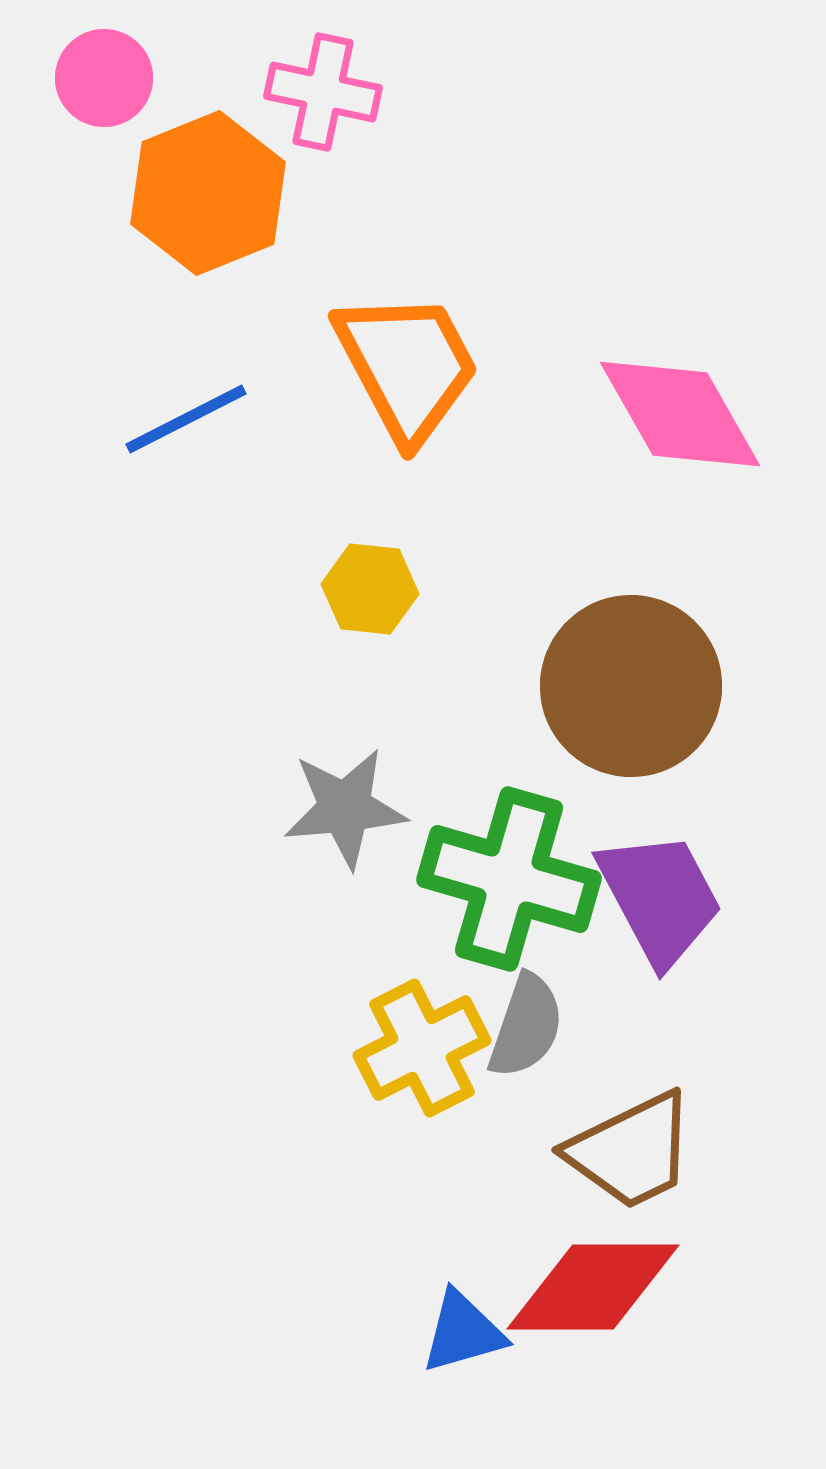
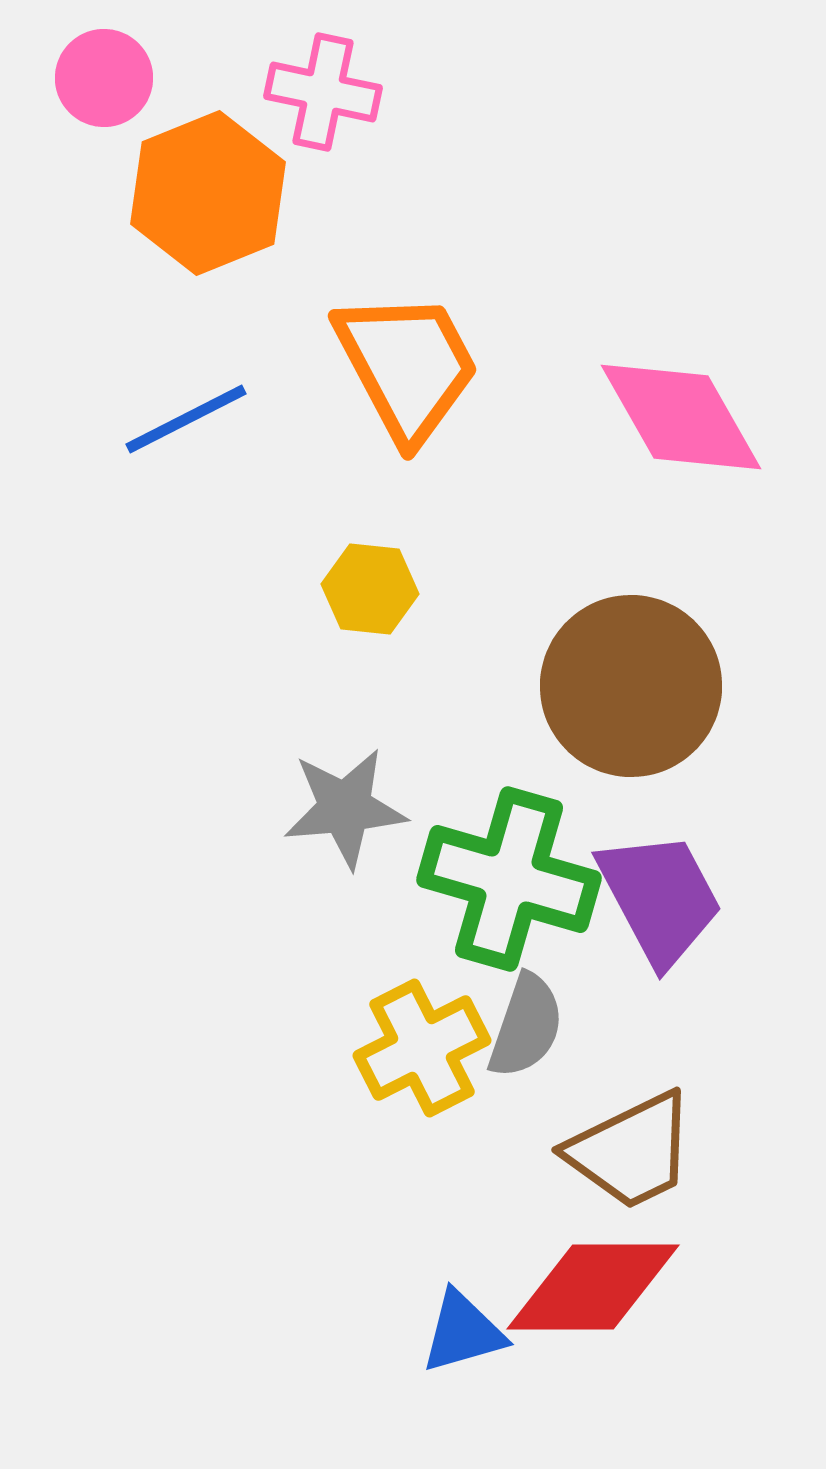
pink diamond: moved 1 px right, 3 px down
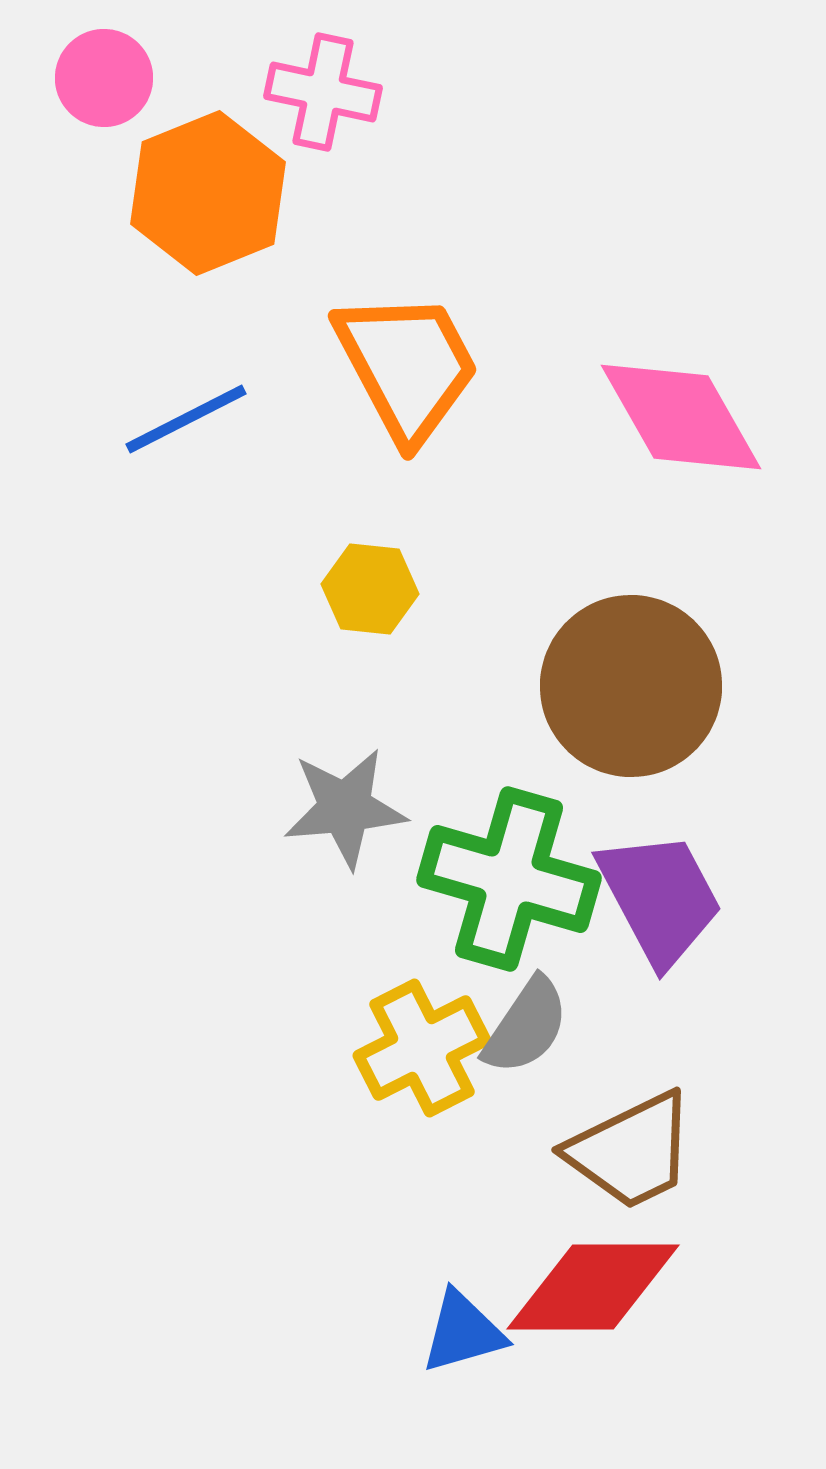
gray semicircle: rotated 15 degrees clockwise
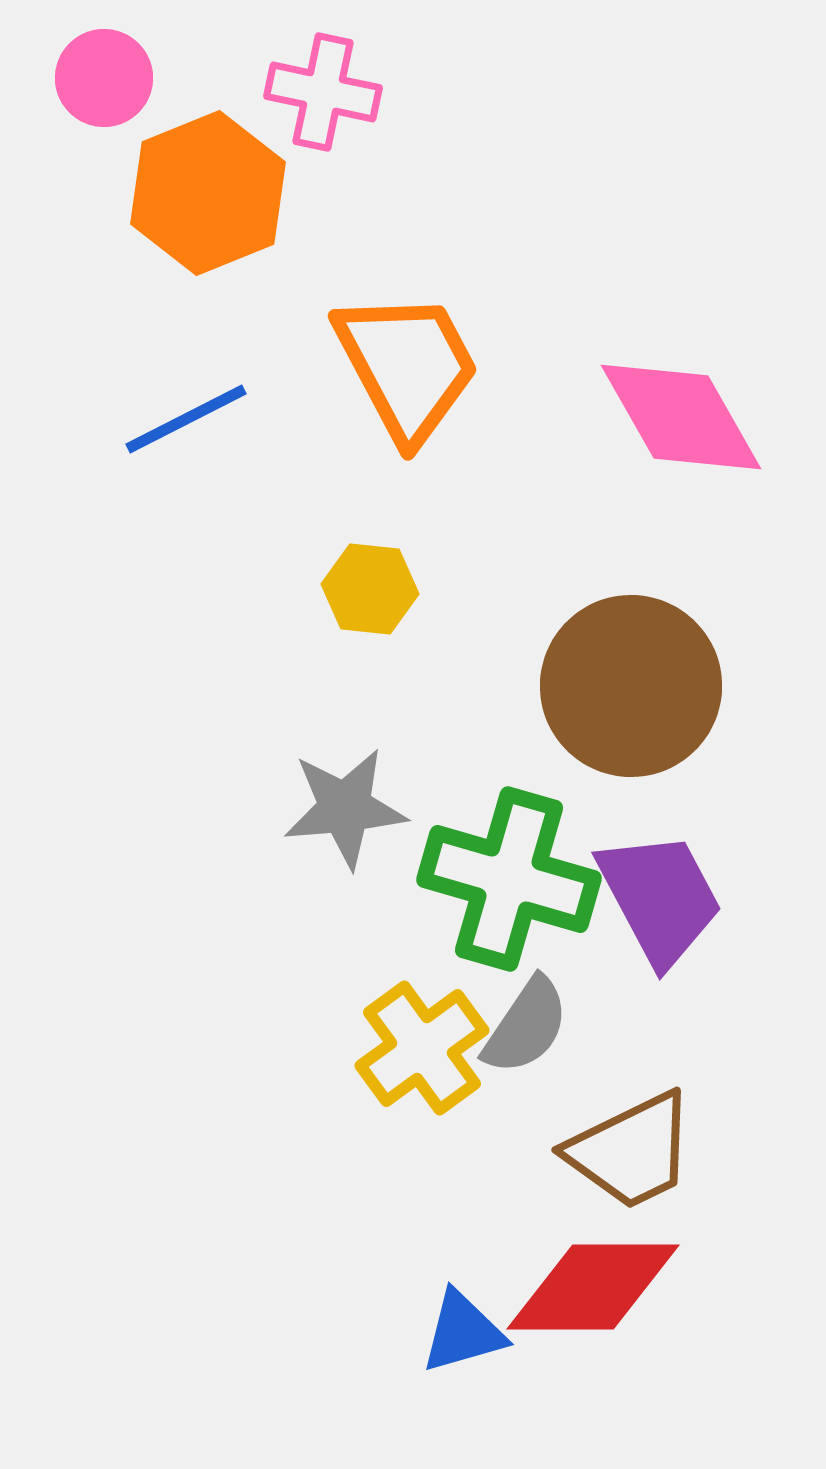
yellow cross: rotated 9 degrees counterclockwise
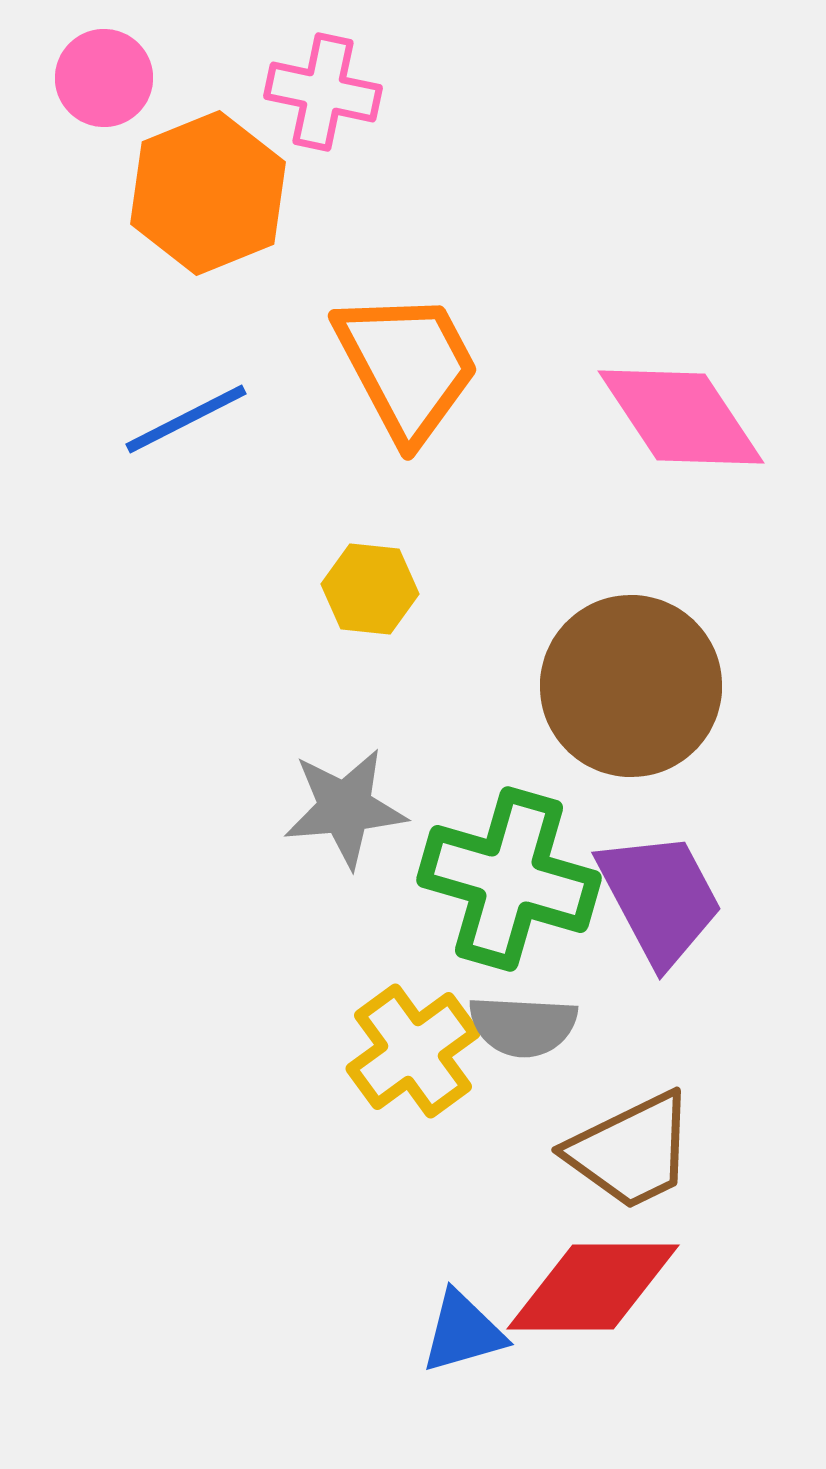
pink diamond: rotated 4 degrees counterclockwise
gray semicircle: moved 3 px left; rotated 59 degrees clockwise
yellow cross: moved 9 px left, 3 px down
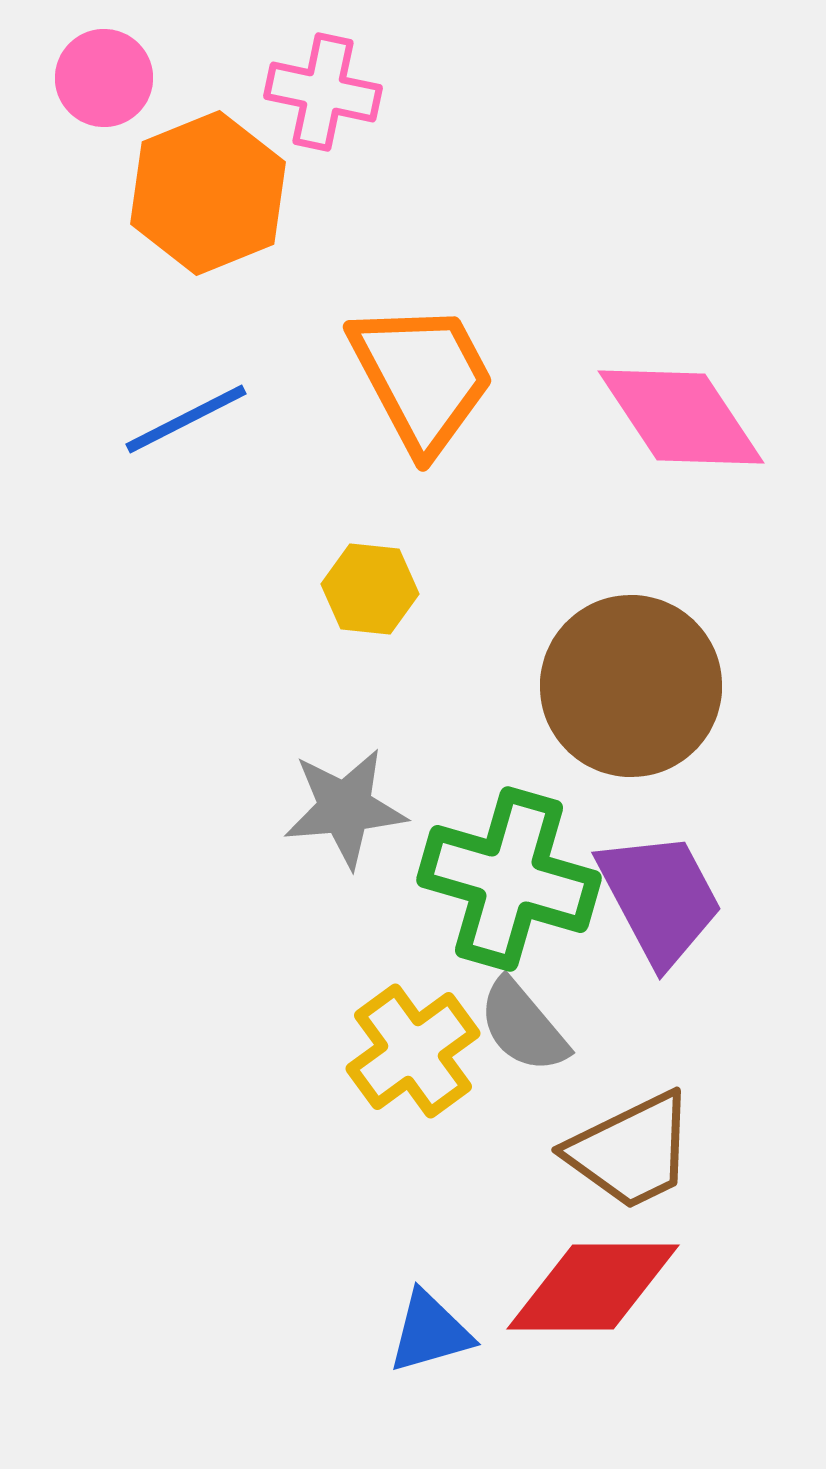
orange trapezoid: moved 15 px right, 11 px down
gray semicircle: rotated 47 degrees clockwise
blue triangle: moved 33 px left
